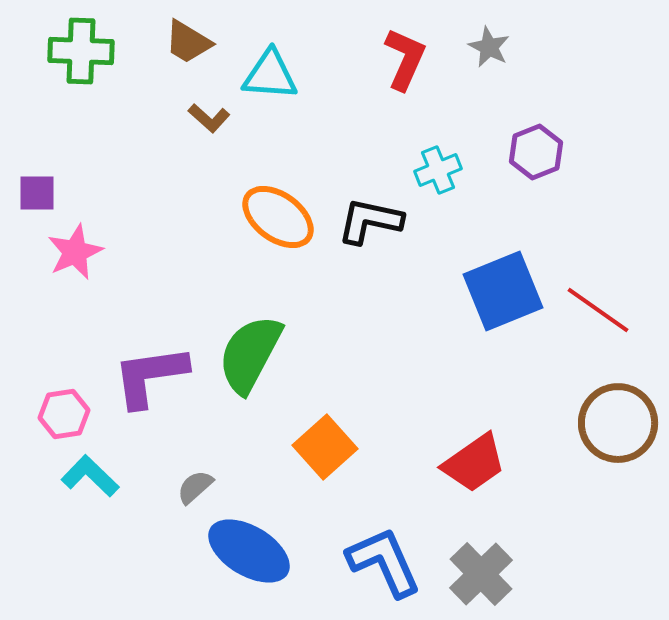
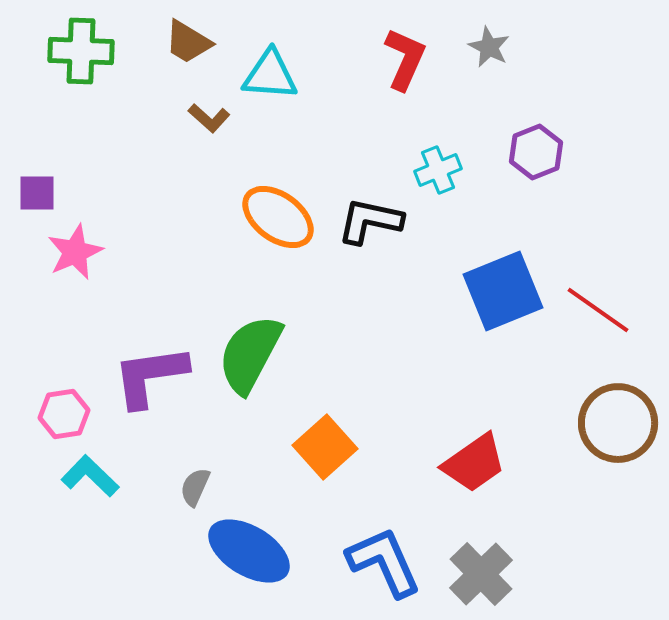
gray semicircle: rotated 24 degrees counterclockwise
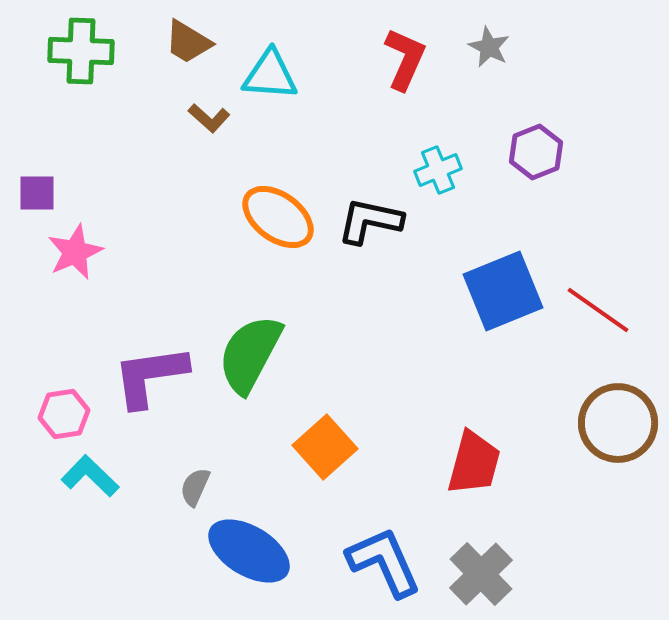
red trapezoid: rotated 40 degrees counterclockwise
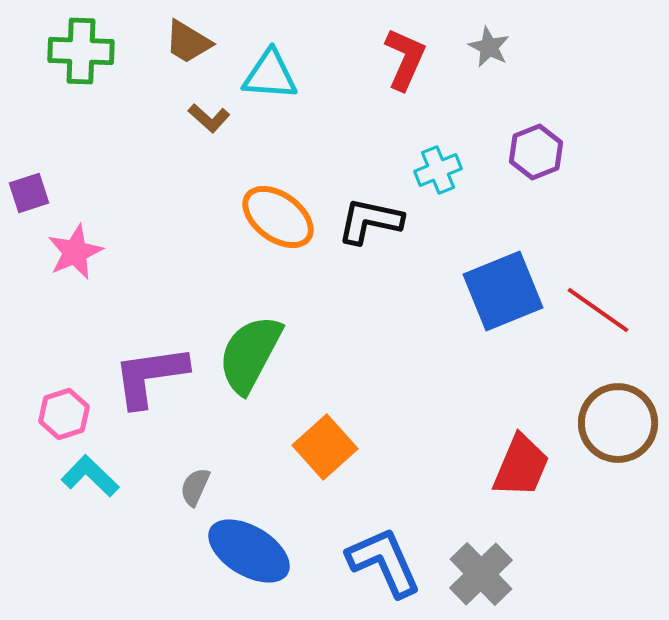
purple square: moved 8 px left; rotated 18 degrees counterclockwise
pink hexagon: rotated 9 degrees counterclockwise
red trapezoid: moved 47 px right, 3 px down; rotated 8 degrees clockwise
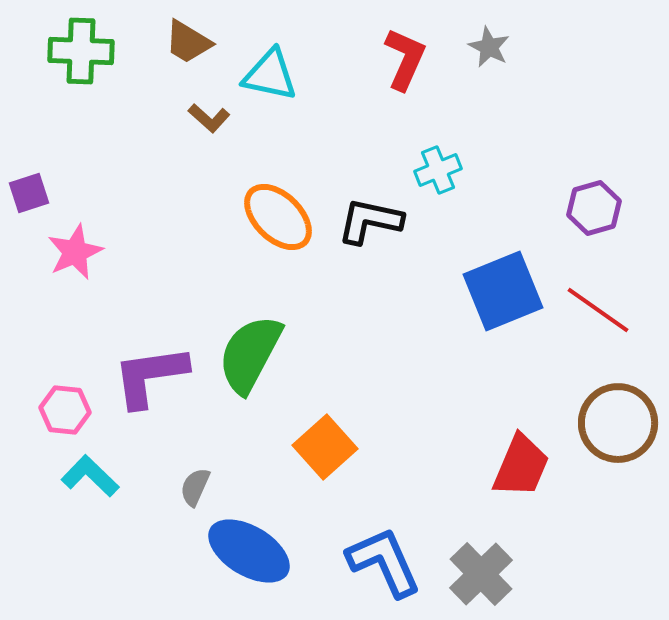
cyan triangle: rotated 8 degrees clockwise
purple hexagon: moved 58 px right, 56 px down; rotated 6 degrees clockwise
orange ellipse: rotated 8 degrees clockwise
pink hexagon: moved 1 px right, 4 px up; rotated 24 degrees clockwise
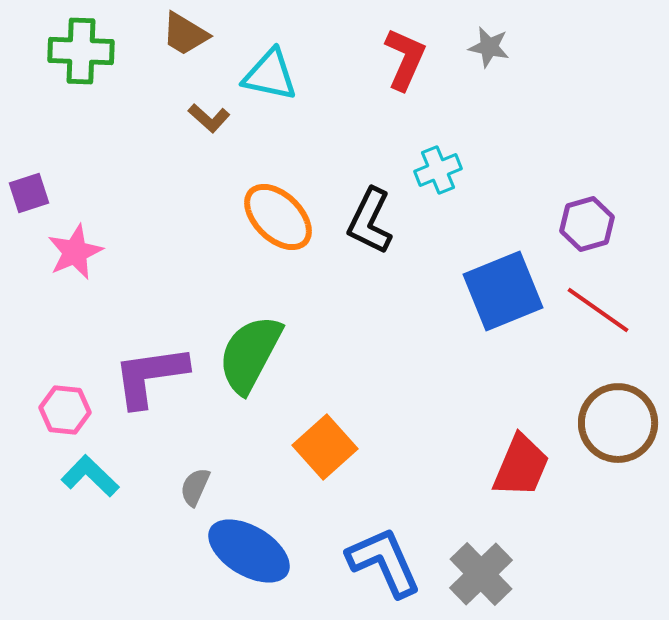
brown trapezoid: moved 3 px left, 8 px up
gray star: rotated 15 degrees counterclockwise
purple hexagon: moved 7 px left, 16 px down
black L-shape: rotated 76 degrees counterclockwise
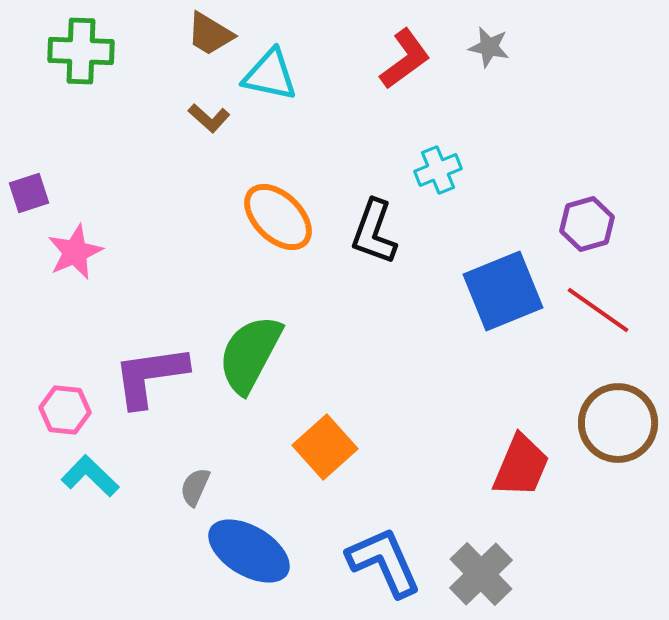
brown trapezoid: moved 25 px right
red L-shape: rotated 30 degrees clockwise
black L-shape: moved 4 px right, 11 px down; rotated 6 degrees counterclockwise
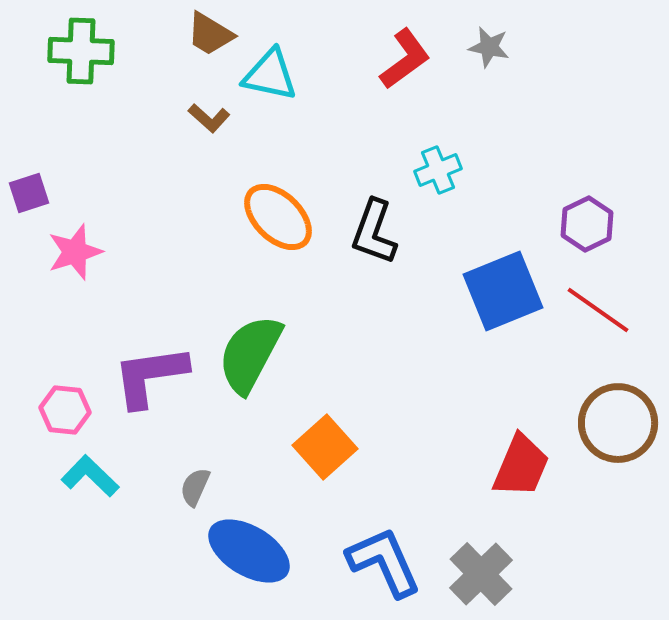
purple hexagon: rotated 10 degrees counterclockwise
pink star: rotated 6 degrees clockwise
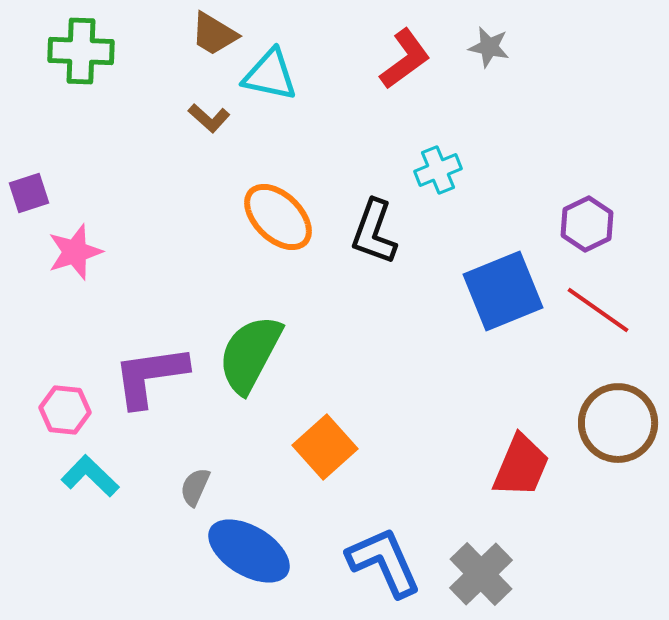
brown trapezoid: moved 4 px right
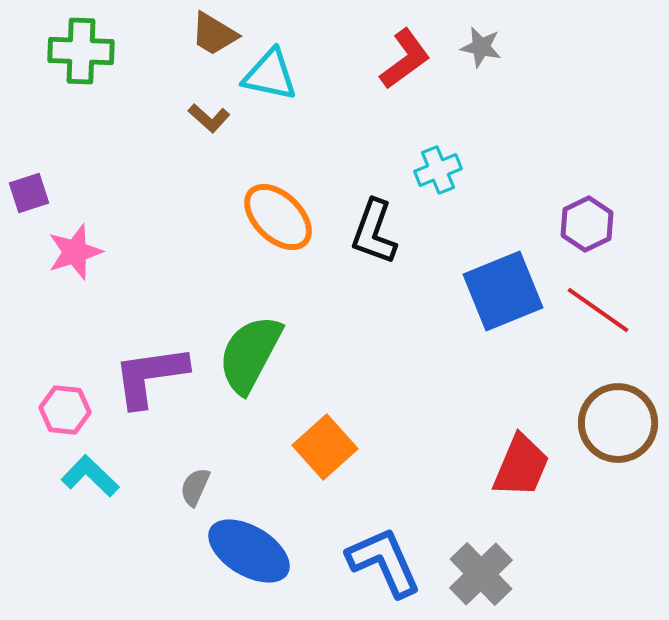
gray star: moved 8 px left
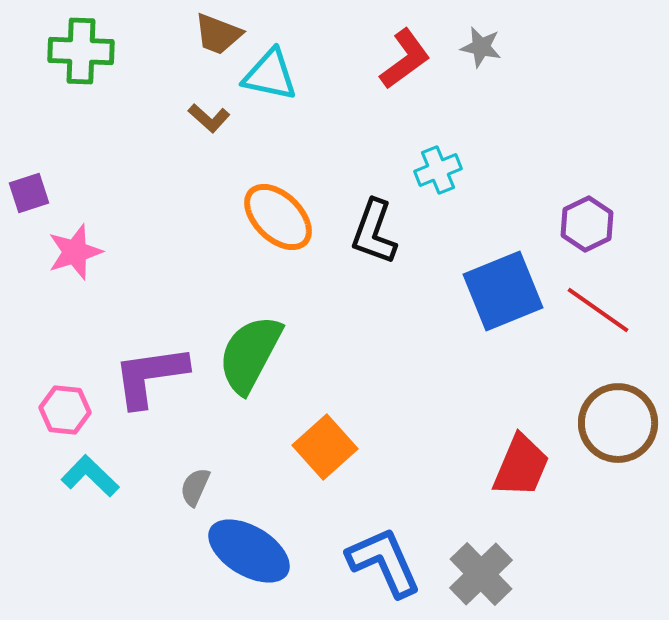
brown trapezoid: moved 4 px right; rotated 10 degrees counterclockwise
